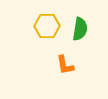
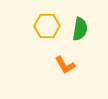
orange L-shape: rotated 20 degrees counterclockwise
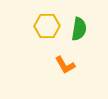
green semicircle: moved 1 px left
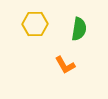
yellow hexagon: moved 12 px left, 2 px up
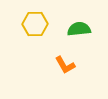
green semicircle: rotated 105 degrees counterclockwise
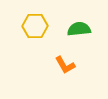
yellow hexagon: moved 2 px down
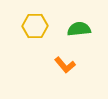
orange L-shape: rotated 10 degrees counterclockwise
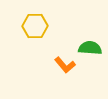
green semicircle: moved 11 px right, 19 px down; rotated 10 degrees clockwise
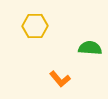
orange L-shape: moved 5 px left, 14 px down
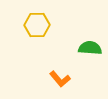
yellow hexagon: moved 2 px right, 1 px up
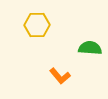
orange L-shape: moved 3 px up
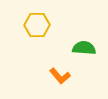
green semicircle: moved 6 px left
